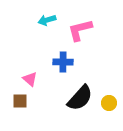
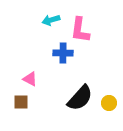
cyan arrow: moved 4 px right
pink L-shape: rotated 68 degrees counterclockwise
blue cross: moved 9 px up
pink triangle: rotated 14 degrees counterclockwise
brown square: moved 1 px right, 1 px down
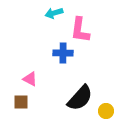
cyan arrow: moved 3 px right, 7 px up
yellow circle: moved 3 px left, 8 px down
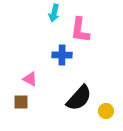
cyan arrow: rotated 60 degrees counterclockwise
blue cross: moved 1 px left, 2 px down
black semicircle: moved 1 px left
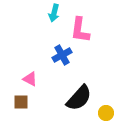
blue cross: rotated 30 degrees counterclockwise
yellow circle: moved 2 px down
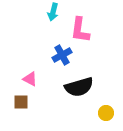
cyan arrow: moved 1 px left, 1 px up
black semicircle: moved 11 px up; rotated 32 degrees clockwise
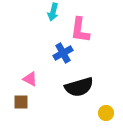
blue cross: moved 1 px right, 2 px up
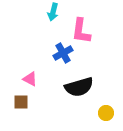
pink L-shape: moved 1 px right, 1 px down
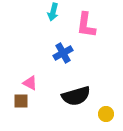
pink L-shape: moved 5 px right, 6 px up
pink triangle: moved 4 px down
black semicircle: moved 3 px left, 9 px down
brown square: moved 1 px up
yellow circle: moved 1 px down
